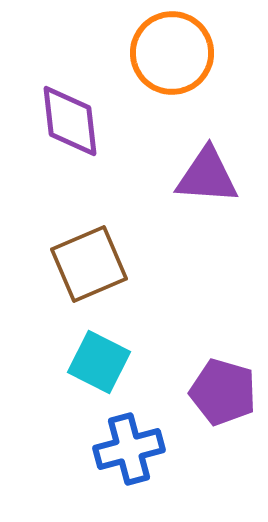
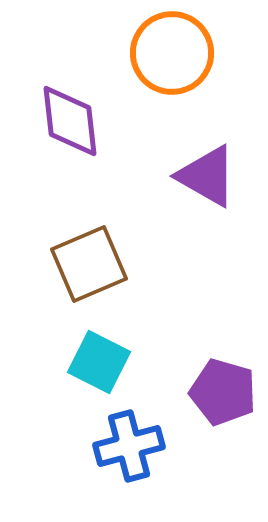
purple triangle: rotated 26 degrees clockwise
blue cross: moved 3 px up
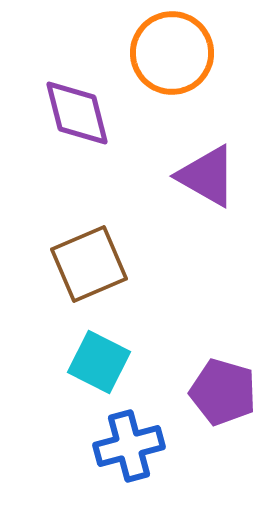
purple diamond: moved 7 px right, 8 px up; rotated 8 degrees counterclockwise
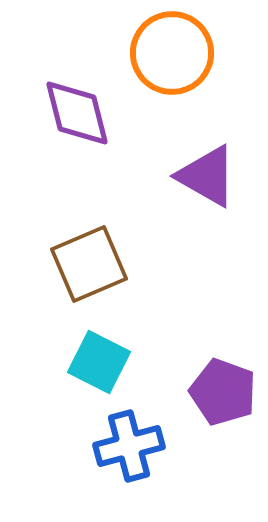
purple pentagon: rotated 4 degrees clockwise
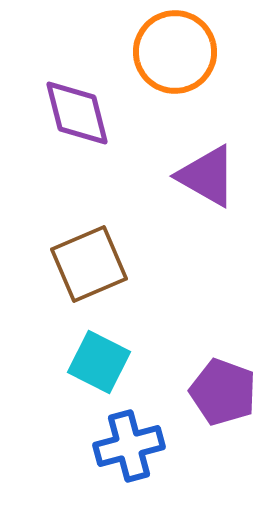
orange circle: moved 3 px right, 1 px up
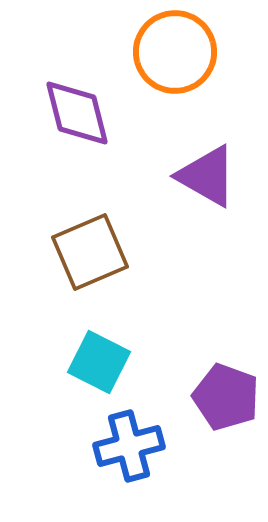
brown square: moved 1 px right, 12 px up
purple pentagon: moved 3 px right, 5 px down
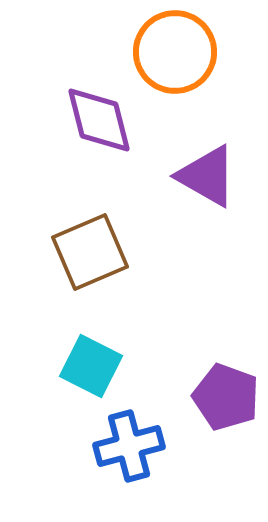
purple diamond: moved 22 px right, 7 px down
cyan square: moved 8 px left, 4 px down
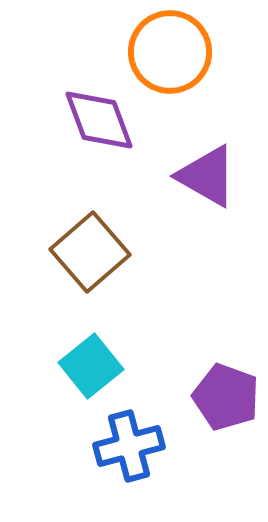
orange circle: moved 5 px left
purple diamond: rotated 6 degrees counterclockwise
brown square: rotated 18 degrees counterclockwise
cyan square: rotated 24 degrees clockwise
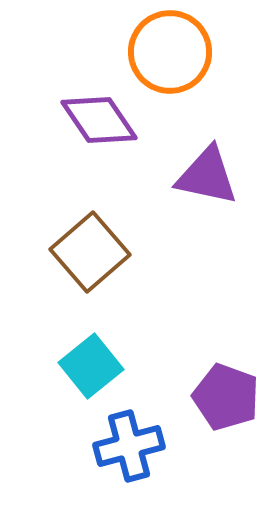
purple diamond: rotated 14 degrees counterclockwise
purple triangle: rotated 18 degrees counterclockwise
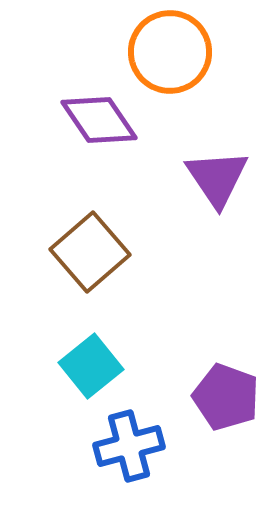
purple triangle: moved 10 px right, 2 px down; rotated 44 degrees clockwise
